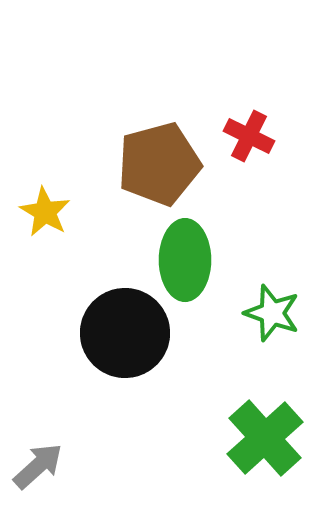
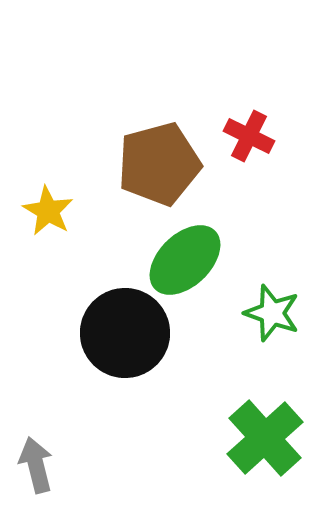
yellow star: moved 3 px right, 1 px up
green ellipse: rotated 46 degrees clockwise
gray arrow: moved 2 px left, 1 px up; rotated 62 degrees counterclockwise
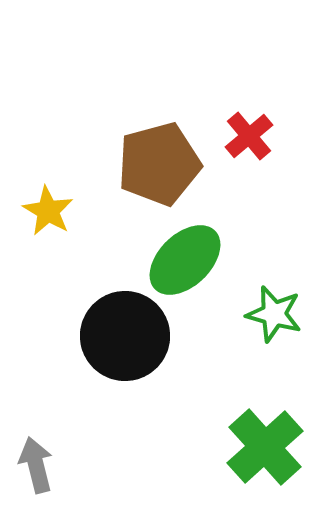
red cross: rotated 24 degrees clockwise
green star: moved 2 px right, 1 px down; rotated 4 degrees counterclockwise
black circle: moved 3 px down
green cross: moved 9 px down
